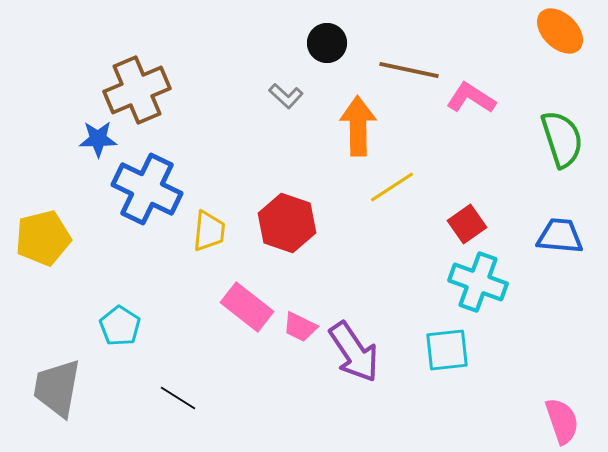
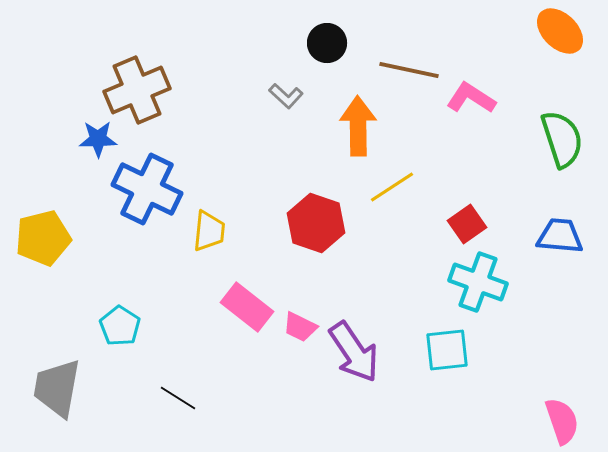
red hexagon: moved 29 px right
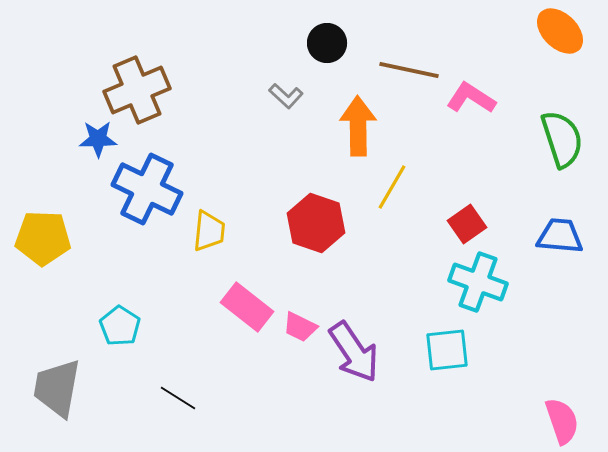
yellow line: rotated 27 degrees counterclockwise
yellow pentagon: rotated 16 degrees clockwise
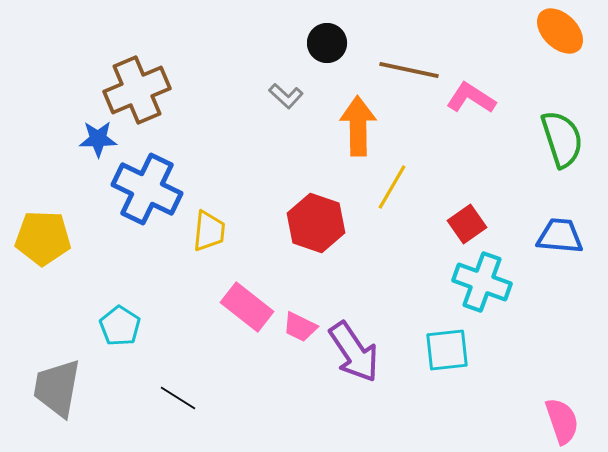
cyan cross: moved 4 px right
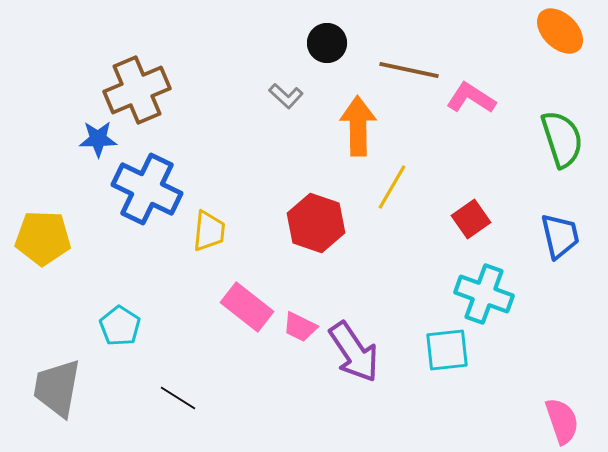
red square: moved 4 px right, 5 px up
blue trapezoid: rotated 72 degrees clockwise
cyan cross: moved 2 px right, 12 px down
